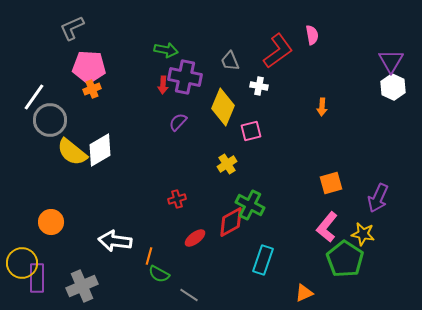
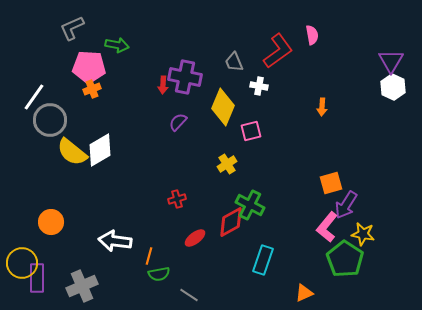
green arrow: moved 49 px left, 5 px up
gray trapezoid: moved 4 px right, 1 px down
purple arrow: moved 32 px left, 7 px down; rotated 8 degrees clockwise
green semicircle: rotated 40 degrees counterclockwise
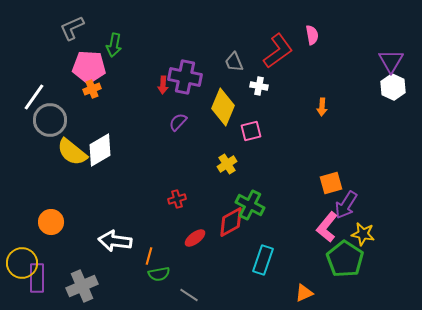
green arrow: moved 3 px left; rotated 90 degrees clockwise
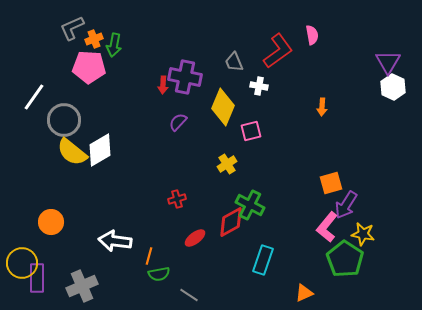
purple triangle: moved 3 px left, 1 px down
orange cross: moved 2 px right, 50 px up
gray circle: moved 14 px right
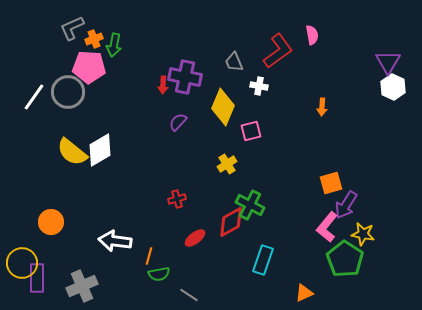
gray circle: moved 4 px right, 28 px up
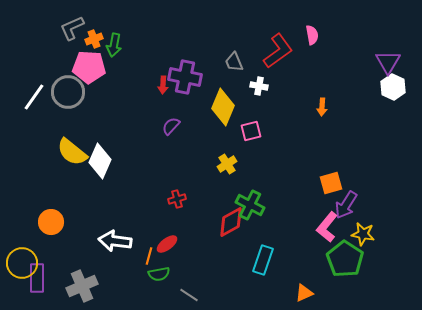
purple semicircle: moved 7 px left, 4 px down
white diamond: moved 11 px down; rotated 36 degrees counterclockwise
red ellipse: moved 28 px left, 6 px down
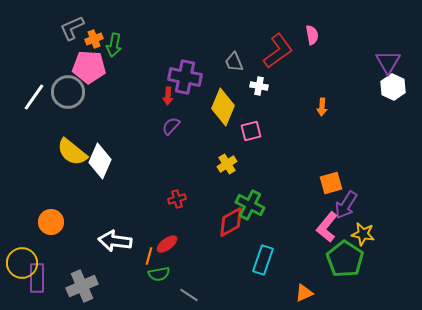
red arrow: moved 5 px right, 11 px down
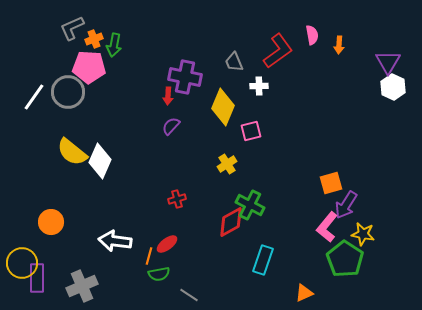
white cross: rotated 12 degrees counterclockwise
orange arrow: moved 17 px right, 62 px up
